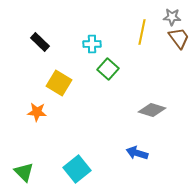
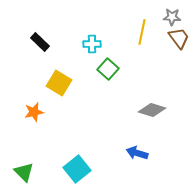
orange star: moved 3 px left; rotated 18 degrees counterclockwise
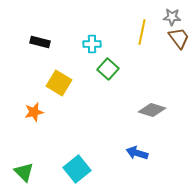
black rectangle: rotated 30 degrees counterclockwise
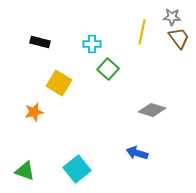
green triangle: moved 1 px right, 1 px up; rotated 25 degrees counterclockwise
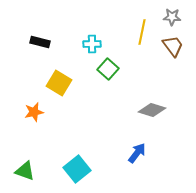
brown trapezoid: moved 6 px left, 8 px down
blue arrow: rotated 110 degrees clockwise
